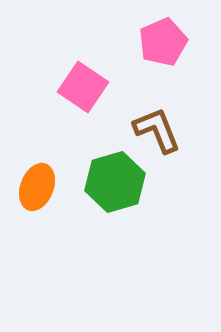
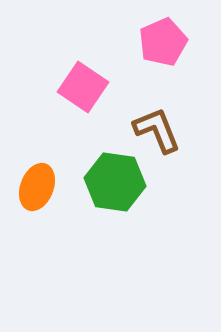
green hexagon: rotated 24 degrees clockwise
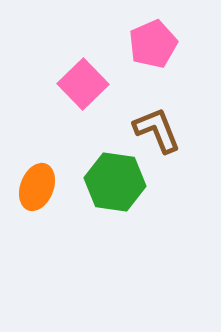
pink pentagon: moved 10 px left, 2 px down
pink square: moved 3 px up; rotated 12 degrees clockwise
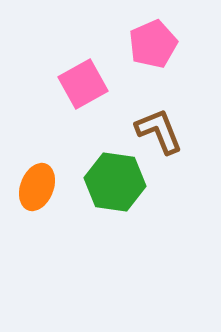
pink square: rotated 15 degrees clockwise
brown L-shape: moved 2 px right, 1 px down
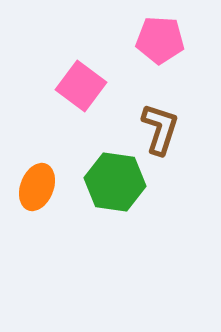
pink pentagon: moved 7 px right, 4 px up; rotated 27 degrees clockwise
pink square: moved 2 px left, 2 px down; rotated 24 degrees counterclockwise
brown L-shape: moved 1 px right, 2 px up; rotated 40 degrees clockwise
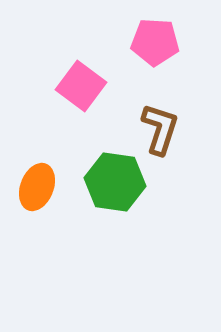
pink pentagon: moved 5 px left, 2 px down
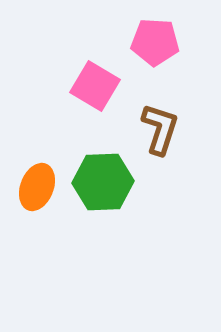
pink square: moved 14 px right; rotated 6 degrees counterclockwise
green hexagon: moved 12 px left; rotated 10 degrees counterclockwise
